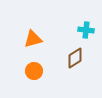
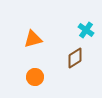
cyan cross: rotated 28 degrees clockwise
orange circle: moved 1 px right, 6 px down
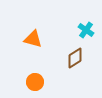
orange triangle: rotated 30 degrees clockwise
orange circle: moved 5 px down
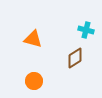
cyan cross: rotated 21 degrees counterclockwise
orange circle: moved 1 px left, 1 px up
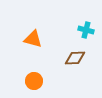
brown diamond: rotated 30 degrees clockwise
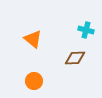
orange triangle: rotated 24 degrees clockwise
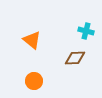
cyan cross: moved 1 px down
orange triangle: moved 1 px left, 1 px down
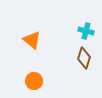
brown diamond: moved 9 px right; rotated 70 degrees counterclockwise
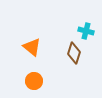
orange triangle: moved 7 px down
brown diamond: moved 10 px left, 5 px up
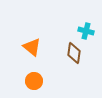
brown diamond: rotated 10 degrees counterclockwise
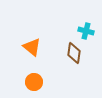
orange circle: moved 1 px down
